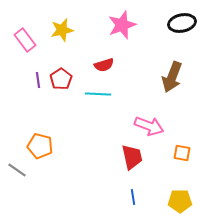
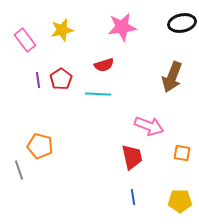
pink star: moved 2 px down; rotated 12 degrees clockwise
gray line: moved 2 px right; rotated 36 degrees clockwise
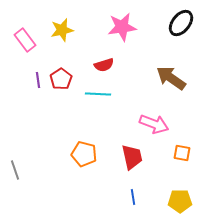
black ellipse: moved 1 px left; rotated 40 degrees counterclockwise
brown arrow: moved 1 px left, 1 px down; rotated 104 degrees clockwise
pink arrow: moved 5 px right, 2 px up
orange pentagon: moved 44 px right, 8 px down
gray line: moved 4 px left
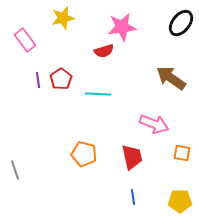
yellow star: moved 1 px right, 12 px up
red semicircle: moved 14 px up
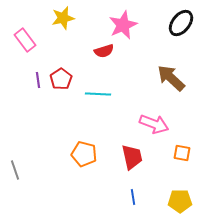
pink star: moved 1 px right, 2 px up; rotated 16 degrees counterclockwise
brown arrow: rotated 8 degrees clockwise
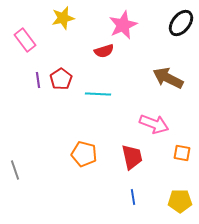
brown arrow: moved 3 px left; rotated 16 degrees counterclockwise
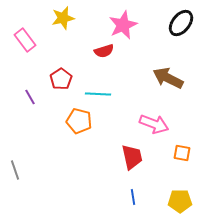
purple line: moved 8 px left, 17 px down; rotated 21 degrees counterclockwise
orange pentagon: moved 5 px left, 33 px up
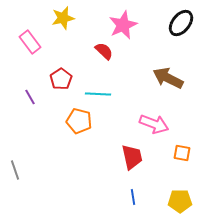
pink rectangle: moved 5 px right, 2 px down
red semicircle: rotated 120 degrees counterclockwise
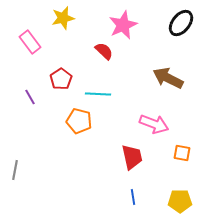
gray line: rotated 30 degrees clockwise
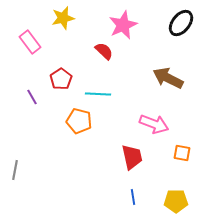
purple line: moved 2 px right
yellow pentagon: moved 4 px left
